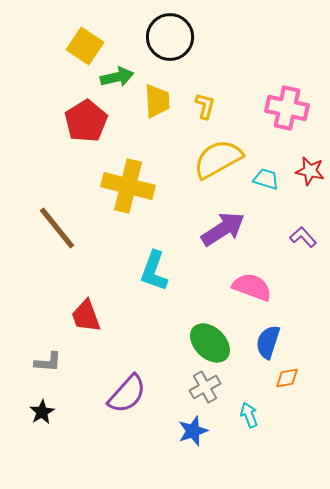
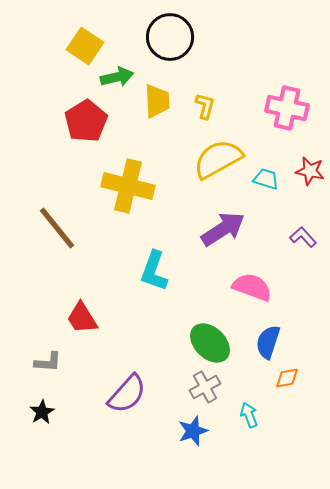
red trapezoid: moved 4 px left, 2 px down; rotated 12 degrees counterclockwise
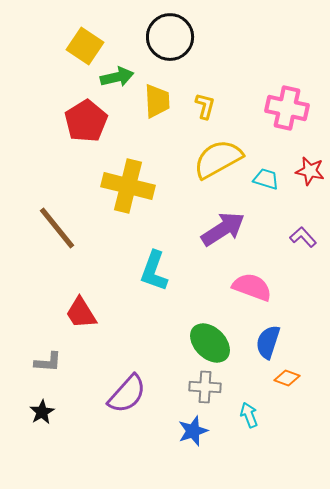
red trapezoid: moved 1 px left, 5 px up
orange diamond: rotated 30 degrees clockwise
gray cross: rotated 32 degrees clockwise
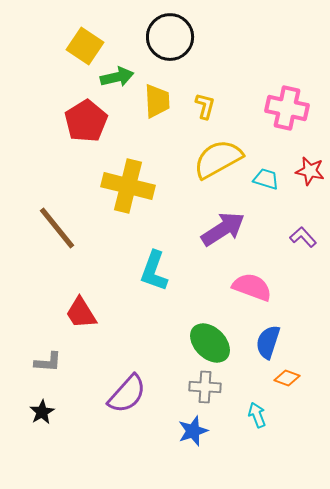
cyan arrow: moved 8 px right
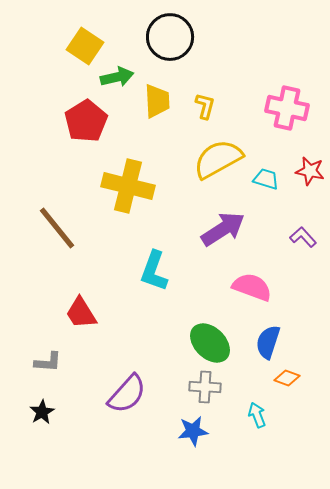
blue star: rotated 12 degrees clockwise
